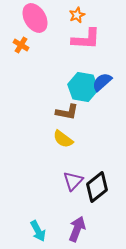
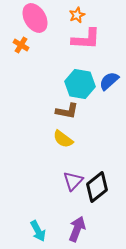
blue semicircle: moved 7 px right, 1 px up
cyan hexagon: moved 3 px left, 3 px up
brown L-shape: moved 1 px up
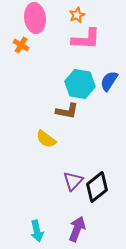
pink ellipse: rotated 24 degrees clockwise
blue semicircle: rotated 15 degrees counterclockwise
yellow semicircle: moved 17 px left
cyan arrow: moved 1 px left; rotated 15 degrees clockwise
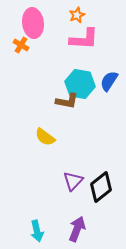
pink ellipse: moved 2 px left, 5 px down
pink L-shape: moved 2 px left
brown L-shape: moved 10 px up
yellow semicircle: moved 1 px left, 2 px up
black diamond: moved 4 px right
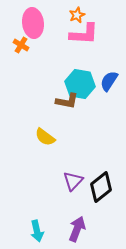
pink L-shape: moved 5 px up
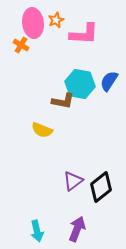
orange star: moved 21 px left, 5 px down
brown L-shape: moved 4 px left
yellow semicircle: moved 3 px left, 7 px up; rotated 15 degrees counterclockwise
purple triangle: rotated 10 degrees clockwise
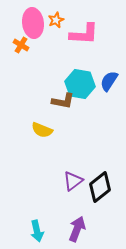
black diamond: moved 1 px left
